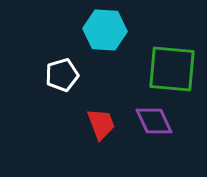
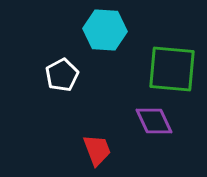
white pentagon: rotated 12 degrees counterclockwise
red trapezoid: moved 4 px left, 26 px down
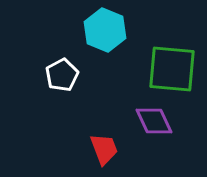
cyan hexagon: rotated 18 degrees clockwise
red trapezoid: moved 7 px right, 1 px up
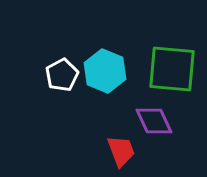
cyan hexagon: moved 41 px down
red trapezoid: moved 17 px right, 2 px down
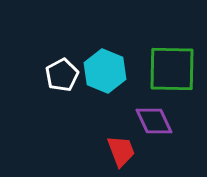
green square: rotated 4 degrees counterclockwise
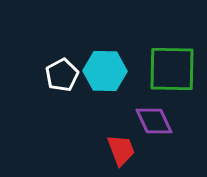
cyan hexagon: rotated 21 degrees counterclockwise
red trapezoid: moved 1 px up
